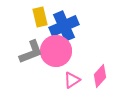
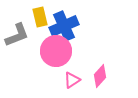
gray L-shape: moved 14 px left, 17 px up
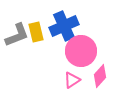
yellow rectangle: moved 4 px left, 15 px down
pink circle: moved 25 px right
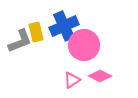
gray L-shape: moved 3 px right, 6 px down
pink circle: moved 3 px right, 6 px up
pink diamond: rotated 75 degrees clockwise
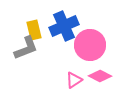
yellow rectangle: moved 2 px left, 2 px up
gray L-shape: moved 6 px right, 7 px down
pink circle: moved 6 px right
pink triangle: moved 2 px right
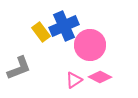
yellow rectangle: moved 7 px right, 2 px down; rotated 24 degrees counterclockwise
gray L-shape: moved 7 px left, 20 px down
pink diamond: moved 1 px down
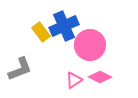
gray L-shape: moved 1 px right, 1 px down
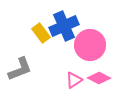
yellow rectangle: moved 1 px down
pink diamond: moved 1 px left, 1 px down
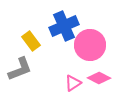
yellow rectangle: moved 10 px left, 8 px down
pink triangle: moved 1 px left, 3 px down
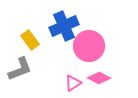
yellow rectangle: moved 1 px left, 1 px up
pink circle: moved 1 px left, 1 px down
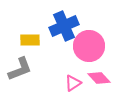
yellow rectangle: rotated 54 degrees counterclockwise
pink diamond: rotated 20 degrees clockwise
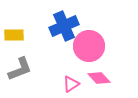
yellow rectangle: moved 16 px left, 5 px up
pink triangle: moved 2 px left, 1 px down
